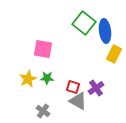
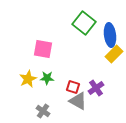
blue ellipse: moved 5 px right, 4 px down
yellow rectangle: rotated 18 degrees clockwise
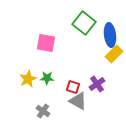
pink square: moved 3 px right, 6 px up
purple cross: moved 1 px right, 4 px up
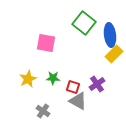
green star: moved 6 px right
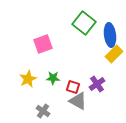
pink square: moved 3 px left, 1 px down; rotated 30 degrees counterclockwise
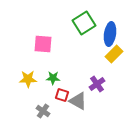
green square: rotated 20 degrees clockwise
blue ellipse: moved 1 px up; rotated 15 degrees clockwise
pink square: rotated 24 degrees clockwise
yellow star: rotated 24 degrees clockwise
red square: moved 11 px left, 8 px down
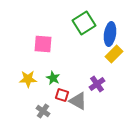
green star: rotated 24 degrees clockwise
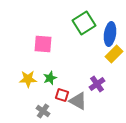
green star: moved 3 px left; rotated 24 degrees clockwise
